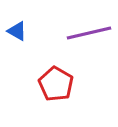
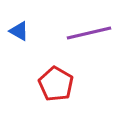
blue triangle: moved 2 px right
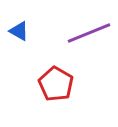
purple line: rotated 9 degrees counterclockwise
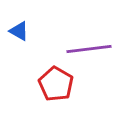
purple line: moved 16 px down; rotated 15 degrees clockwise
